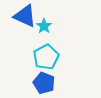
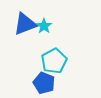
blue triangle: moved 8 px down; rotated 45 degrees counterclockwise
cyan pentagon: moved 8 px right, 4 px down
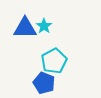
blue triangle: moved 4 px down; rotated 20 degrees clockwise
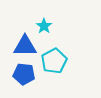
blue triangle: moved 18 px down
blue pentagon: moved 20 px left, 9 px up; rotated 15 degrees counterclockwise
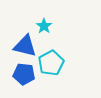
blue triangle: rotated 15 degrees clockwise
cyan pentagon: moved 3 px left, 2 px down
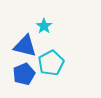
blue pentagon: rotated 30 degrees counterclockwise
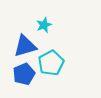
cyan star: moved 1 px up; rotated 14 degrees clockwise
blue triangle: rotated 30 degrees counterclockwise
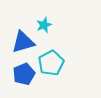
blue triangle: moved 2 px left, 4 px up
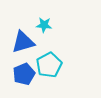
cyan star: rotated 28 degrees clockwise
cyan pentagon: moved 2 px left, 2 px down
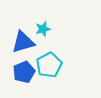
cyan star: moved 1 px left, 4 px down; rotated 21 degrees counterclockwise
blue pentagon: moved 2 px up
